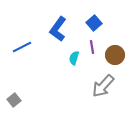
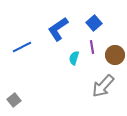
blue L-shape: rotated 20 degrees clockwise
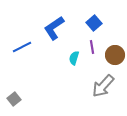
blue L-shape: moved 4 px left, 1 px up
gray square: moved 1 px up
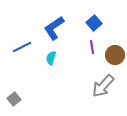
cyan semicircle: moved 23 px left
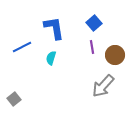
blue L-shape: rotated 115 degrees clockwise
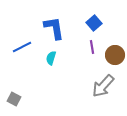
gray square: rotated 24 degrees counterclockwise
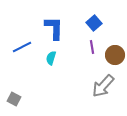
blue L-shape: rotated 10 degrees clockwise
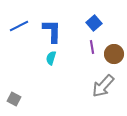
blue L-shape: moved 2 px left, 3 px down
blue line: moved 3 px left, 21 px up
brown circle: moved 1 px left, 1 px up
